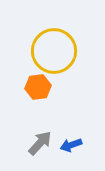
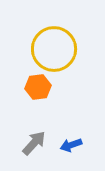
yellow circle: moved 2 px up
gray arrow: moved 6 px left
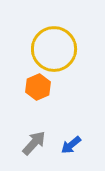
orange hexagon: rotated 15 degrees counterclockwise
blue arrow: rotated 20 degrees counterclockwise
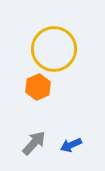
blue arrow: rotated 15 degrees clockwise
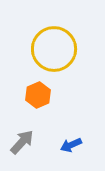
orange hexagon: moved 8 px down
gray arrow: moved 12 px left, 1 px up
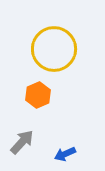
blue arrow: moved 6 px left, 9 px down
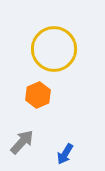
blue arrow: rotated 35 degrees counterclockwise
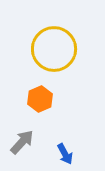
orange hexagon: moved 2 px right, 4 px down
blue arrow: rotated 60 degrees counterclockwise
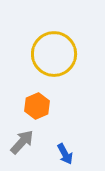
yellow circle: moved 5 px down
orange hexagon: moved 3 px left, 7 px down
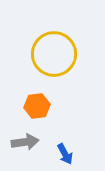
orange hexagon: rotated 15 degrees clockwise
gray arrow: moved 3 px right; rotated 40 degrees clockwise
